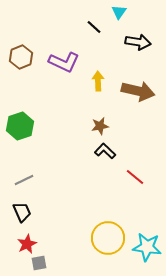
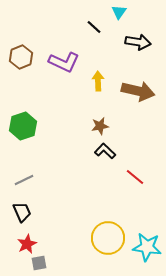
green hexagon: moved 3 px right
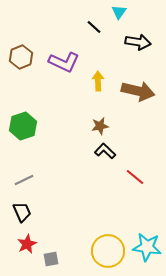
yellow circle: moved 13 px down
gray square: moved 12 px right, 4 px up
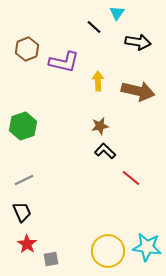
cyan triangle: moved 2 px left, 1 px down
brown hexagon: moved 6 px right, 8 px up
purple L-shape: rotated 12 degrees counterclockwise
red line: moved 4 px left, 1 px down
red star: rotated 12 degrees counterclockwise
